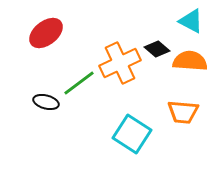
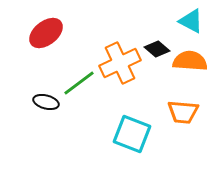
cyan square: rotated 12 degrees counterclockwise
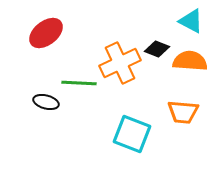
black diamond: rotated 20 degrees counterclockwise
green line: rotated 40 degrees clockwise
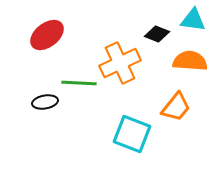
cyan triangle: moved 2 px right, 1 px up; rotated 20 degrees counterclockwise
red ellipse: moved 1 px right, 2 px down
black diamond: moved 15 px up
black ellipse: moved 1 px left; rotated 25 degrees counterclockwise
orange trapezoid: moved 7 px left, 5 px up; rotated 56 degrees counterclockwise
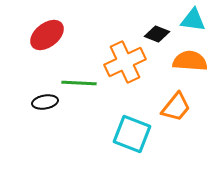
orange cross: moved 5 px right, 1 px up
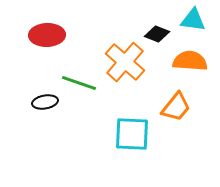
red ellipse: rotated 36 degrees clockwise
orange cross: rotated 24 degrees counterclockwise
green line: rotated 16 degrees clockwise
cyan square: rotated 18 degrees counterclockwise
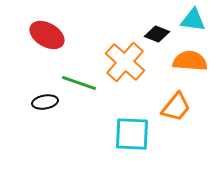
red ellipse: rotated 32 degrees clockwise
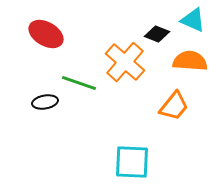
cyan triangle: rotated 16 degrees clockwise
red ellipse: moved 1 px left, 1 px up
orange trapezoid: moved 2 px left, 1 px up
cyan square: moved 28 px down
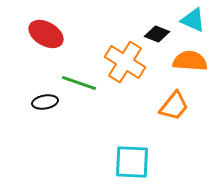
orange cross: rotated 9 degrees counterclockwise
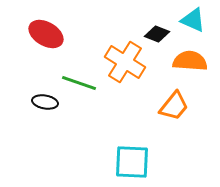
black ellipse: rotated 20 degrees clockwise
